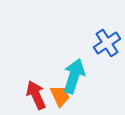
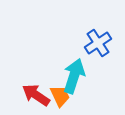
blue cross: moved 9 px left
red arrow: rotated 32 degrees counterclockwise
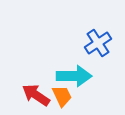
cyan arrow: rotated 72 degrees clockwise
orange trapezoid: moved 2 px right
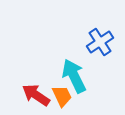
blue cross: moved 2 px right, 1 px up
cyan arrow: rotated 116 degrees counterclockwise
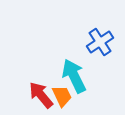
red arrow: moved 5 px right; rotated 16 degrees clockwise
